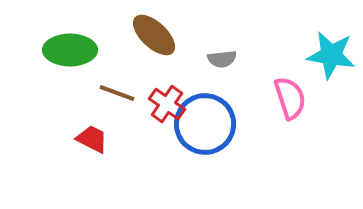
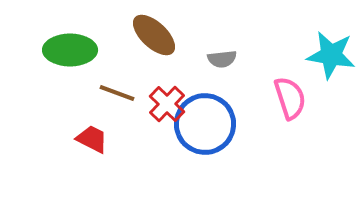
red cross: rotated 9 degrees clockwise
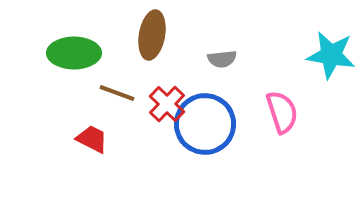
brown ellipse: moved 2 px left; rotated 57 degrees clockwise
green ellipse: moved 4 px right, 3 px down
pink semicircle: moved 8 px left, 14 px down
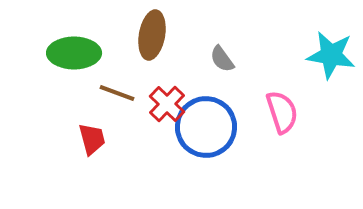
gray semicircle: rotated 60 degrees clockwise
blue circle: moved 1 px right, 3 px down
red trapezoid: rotated 48 degrees clockwise
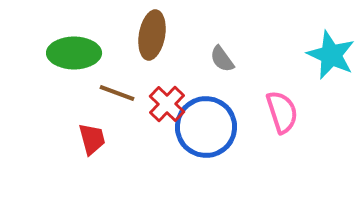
cyan star: rotated 15 degrees clockwise
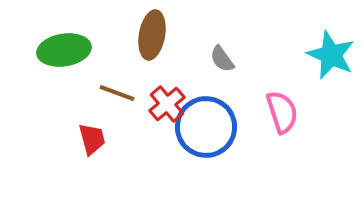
green ellipse: moved 10 px left, 3 px up; rotated 9 degrees counterclockwise
red cross: rotated 6 degrees clockwise
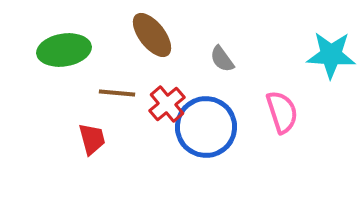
brown ellipse: rotated 48 degrees counterclockwise
cyan star: rotated 21 degrees counterclockwise
brown line: rotated 15 degrees counterclockwise
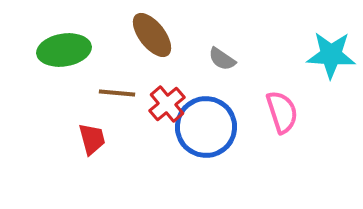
gray semicircle: rotated 20 degrees counterclockwise
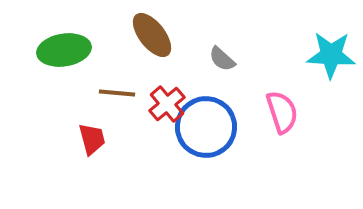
gray semicircle: rotated 8 degrees clockwise
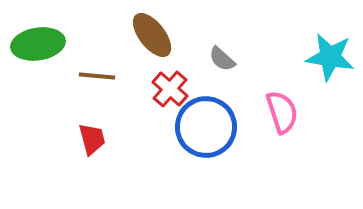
green ellipse: moved 26 px left, 6 px up
cyan star: moved 1 px left, 2 px down; rotated 6 degrees clockwise
brown line: moved 20 px left, 17 px up
red cross: moved 3 px right, 15 px up; rotated 9 degrees counterclockwise
